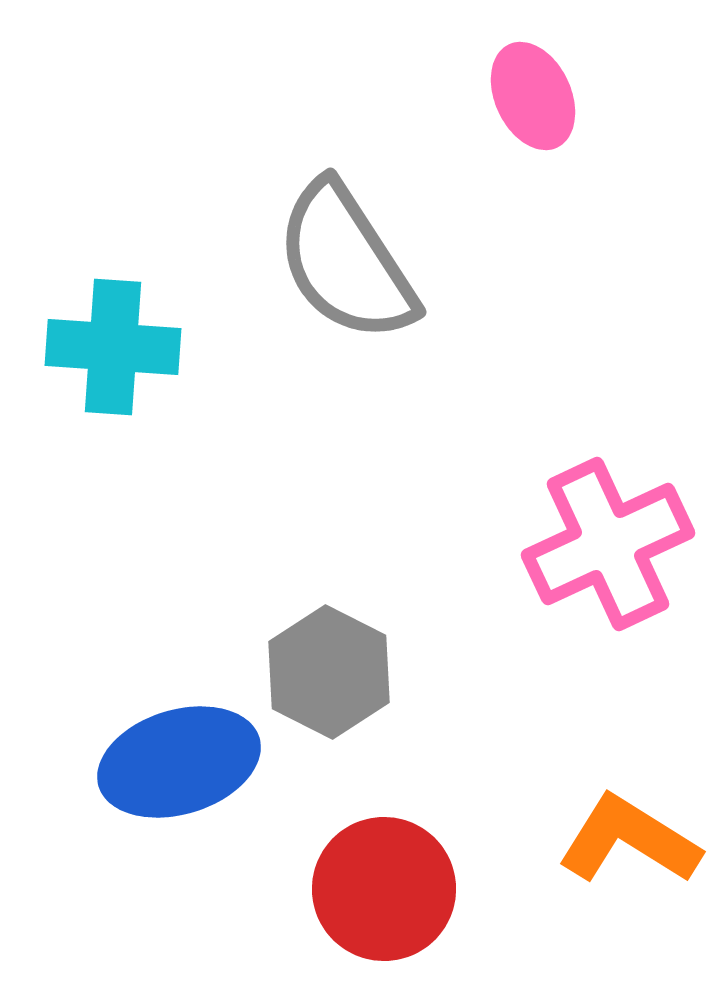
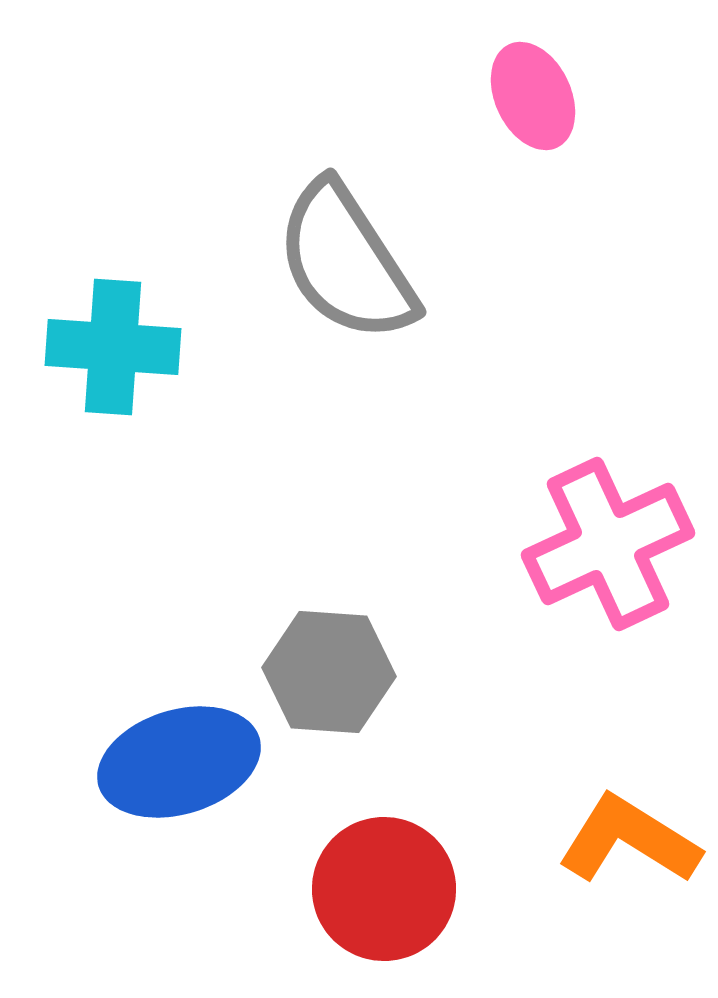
gray hexagon: rotated 23 degrees counterclockwise
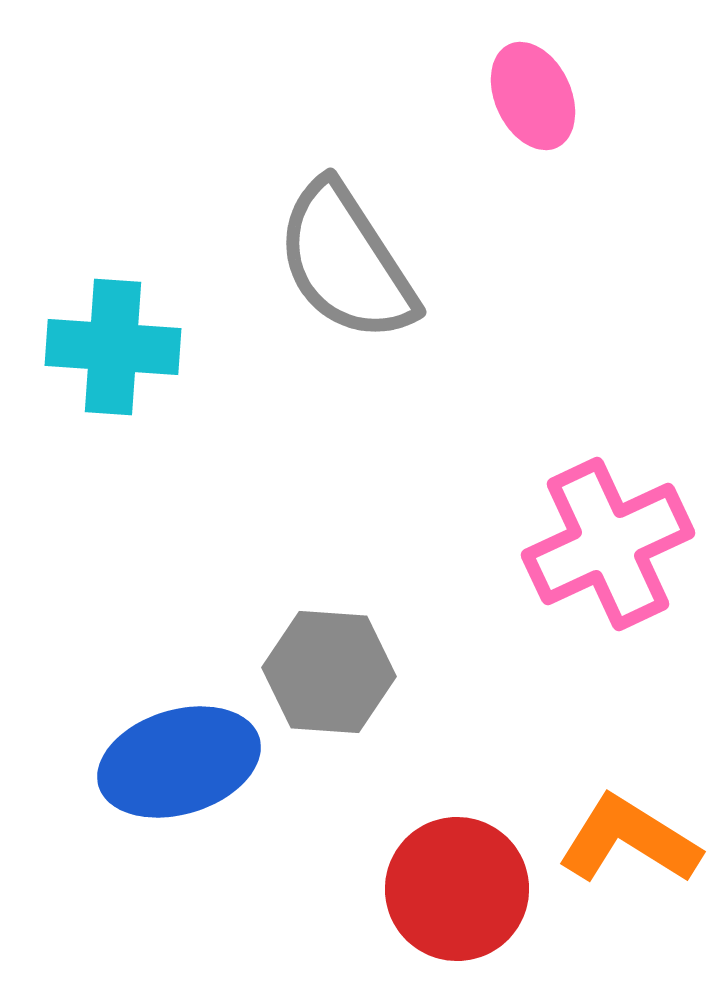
red circle: moved 73 px right
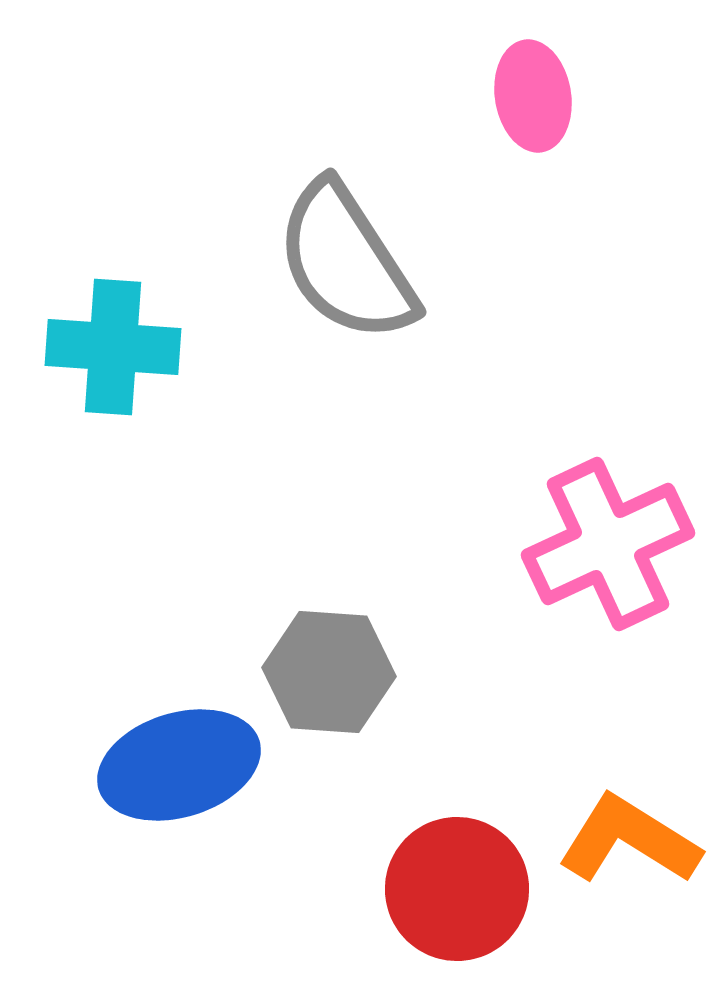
pink ellipse: rotated 16 degrees clockwise
blue ellipse: moved 3 px down
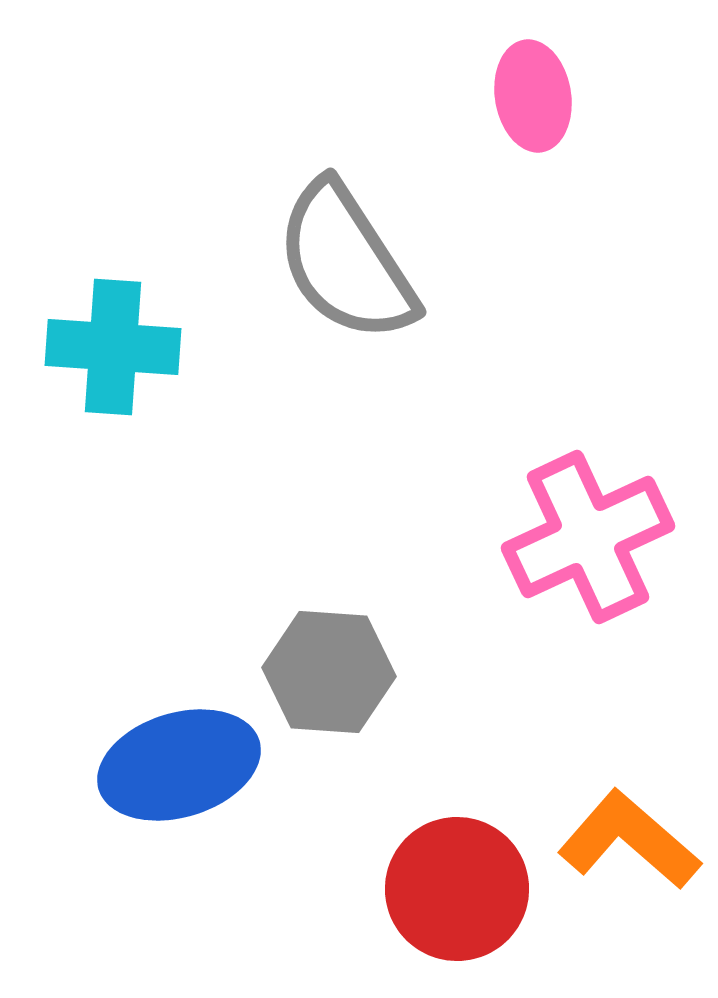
pink cross: moved 20 px left, 7 px up
orange L-shape: rotated 9 degrees clockwise
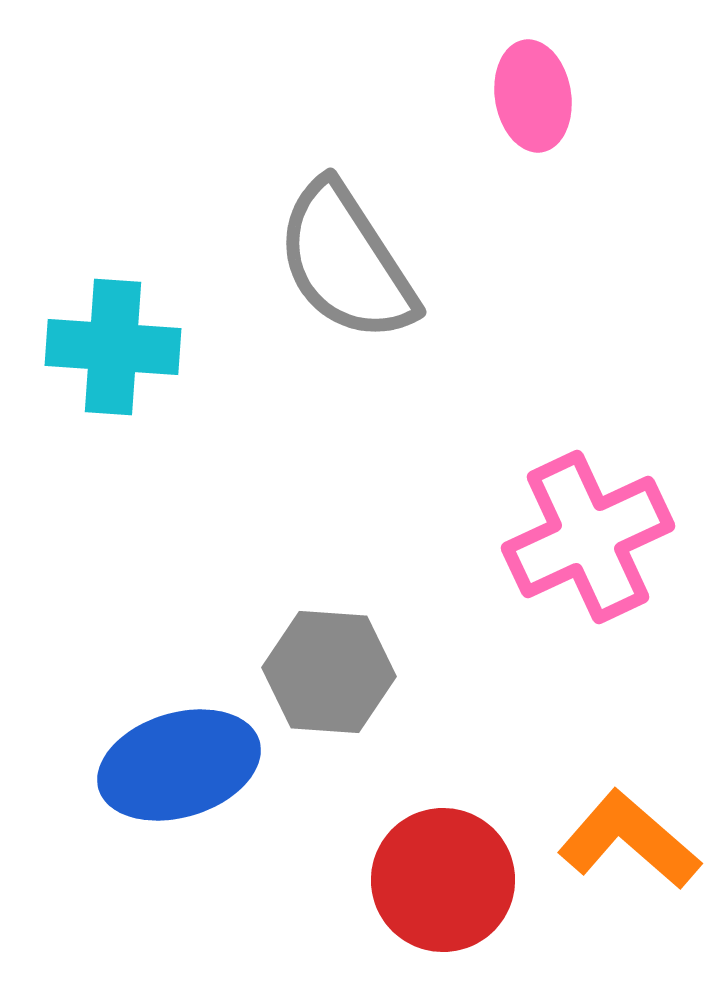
red circle: moved 14 px left, 9 px up
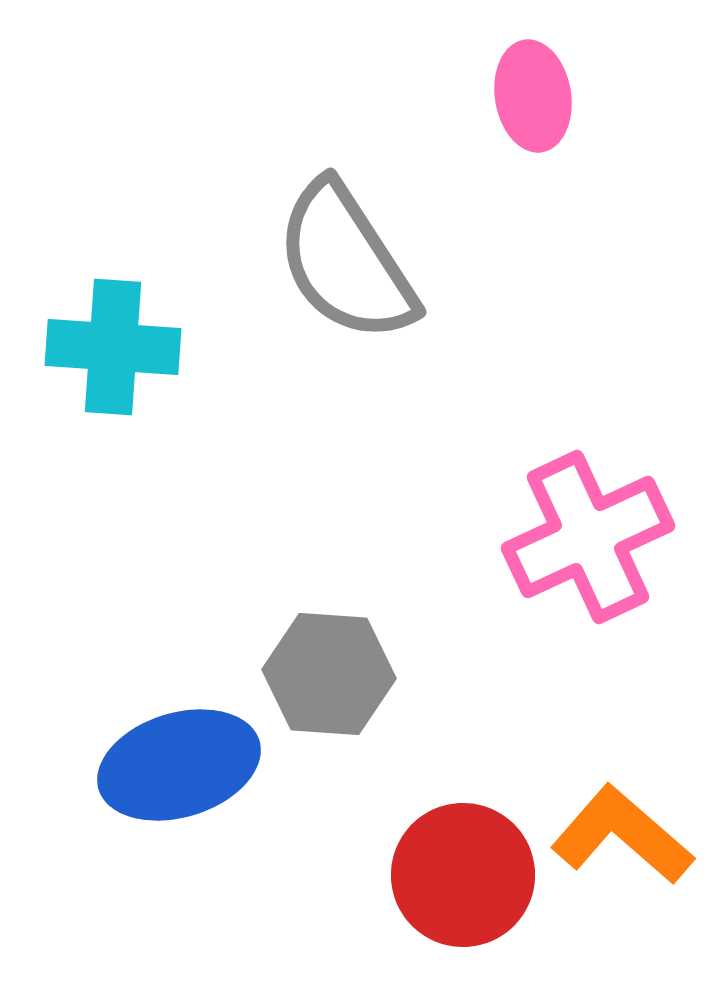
gray hexagon: moved 2 px down
orange L-shape: moved 7 px left, 5 px up
red circle: moved 20 px right, 5 px up
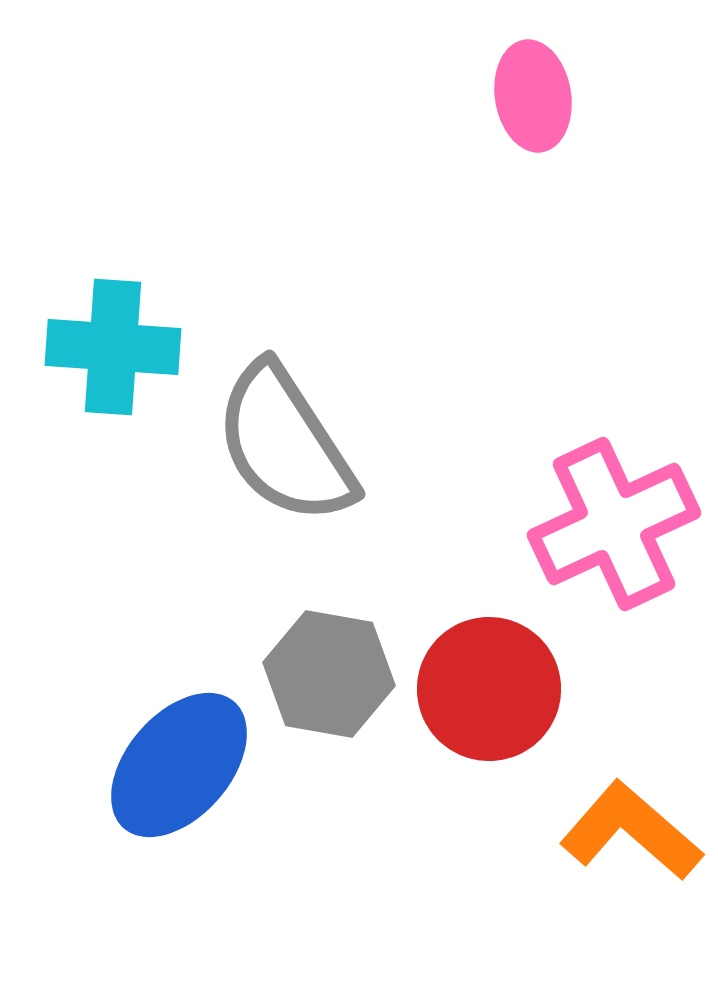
gray semicircle: moved 61 px left, 182 px down
pink cross: moved 26 px right, 13 px up
gray hexagon: rotated 6 degrees clockwise
blue ellipse: rotated 32 degrees counterclockwise
orange L-shape: moved 9 px right, 4 px up
red circle: moved 26 px right, 186 px up
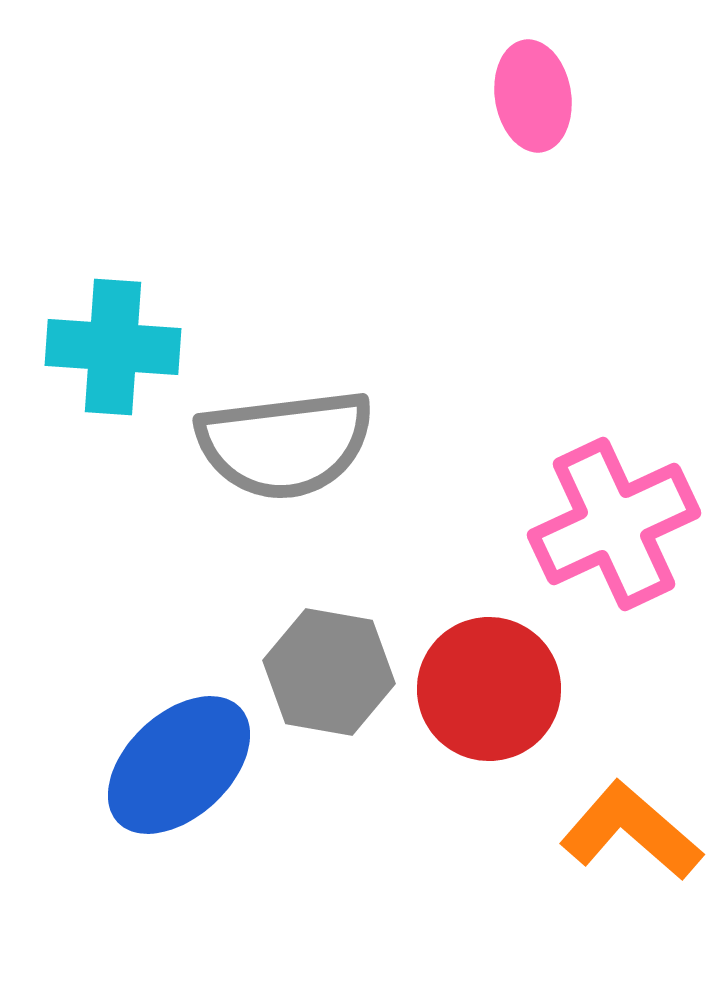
gray semicircle: rotated 64 degrees counterclockwise
gray hexagon: moved 2 px up
blue ellipse: rotated 6 degrees clockwise
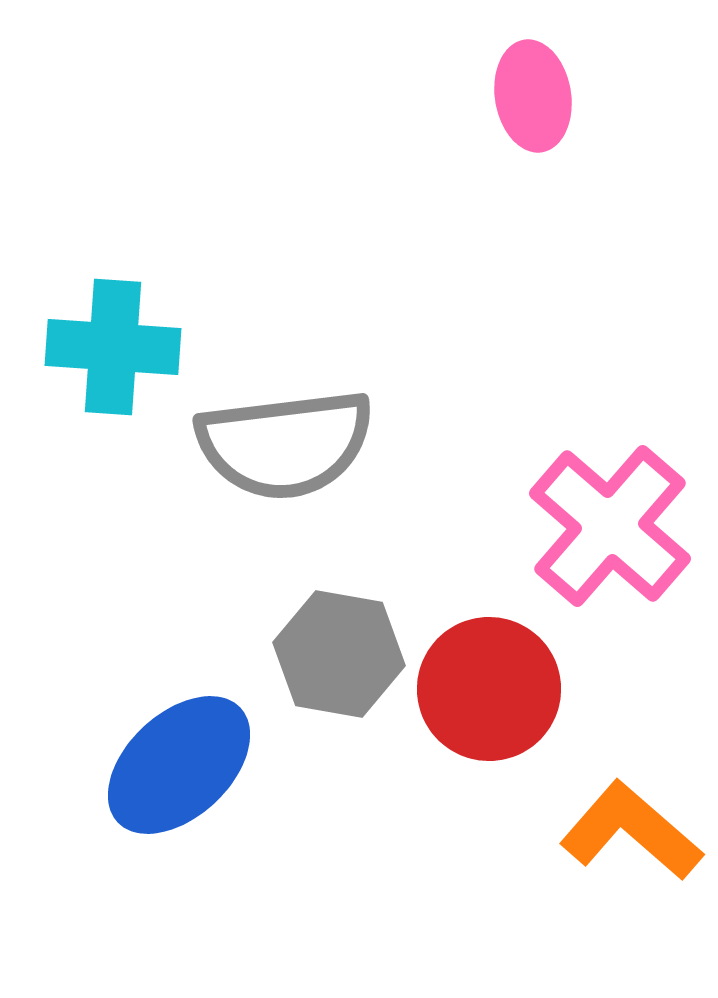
pink cross: moved 4 px left, 2 px down; rotated 24 degrees counterclockwise
gray hexagon: moved 10 px right, 18 px up
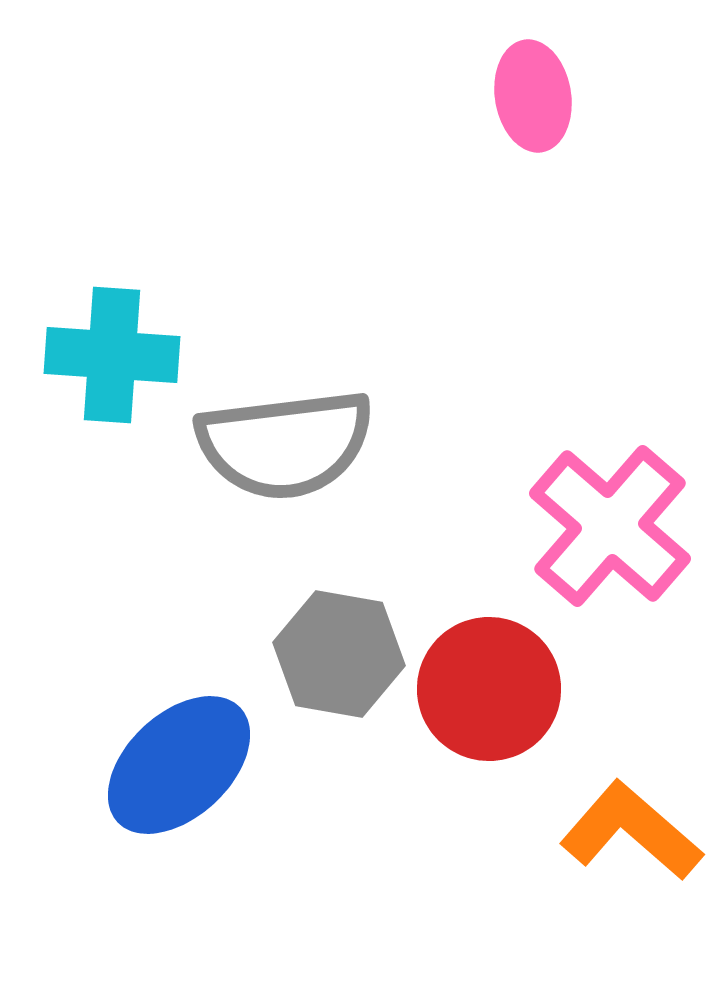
cyan cross: moved 1 px left, 8 px down
